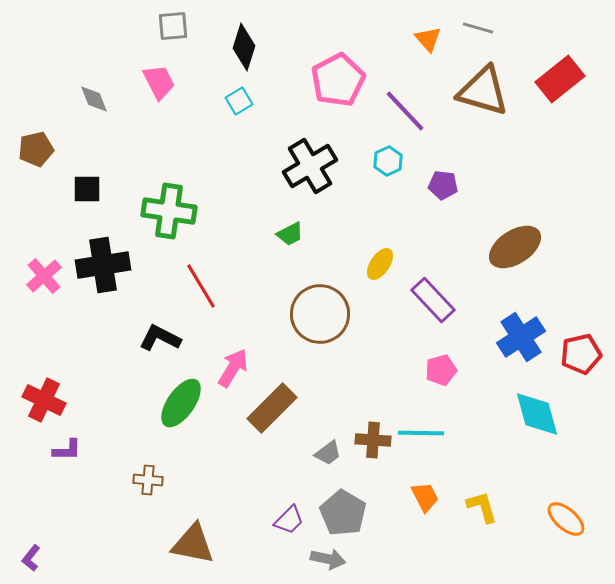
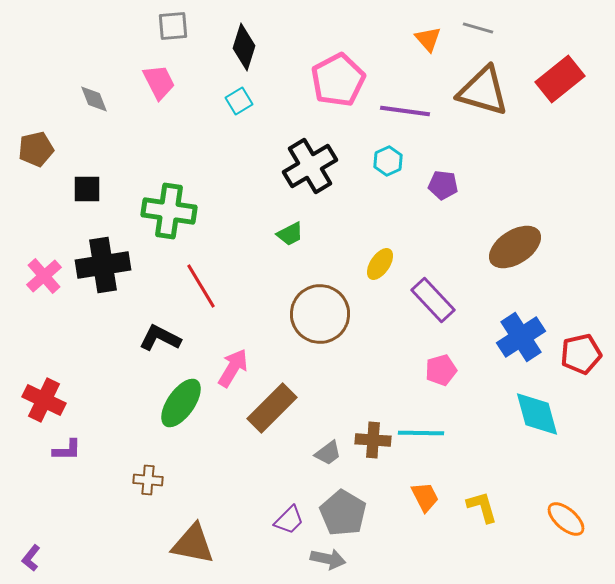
purple line at (405, 111): rotated 39 degrees counterclockwise
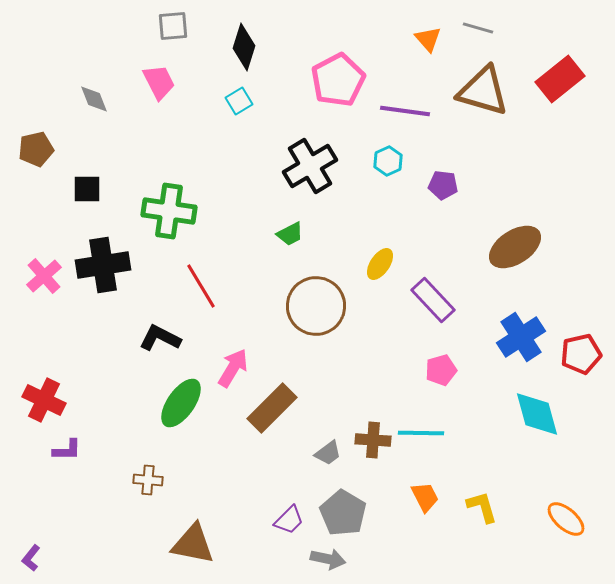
brown circle at (320, 314): moved 4 px left, 8 px up
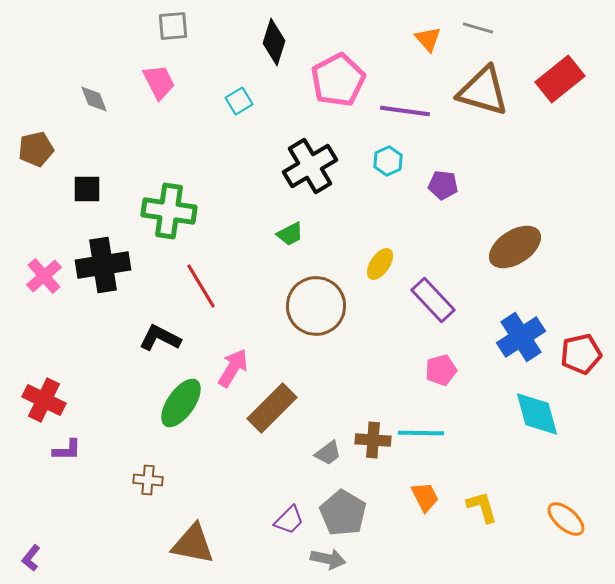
black diamond at (244, 47): moved 30 px right, 5 px up
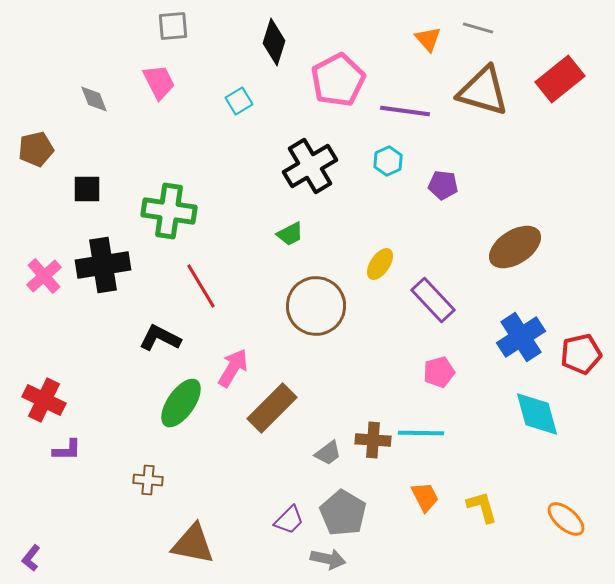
pink pentagon at (441, 370): moved 2 px left, 2 px down
